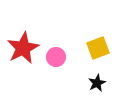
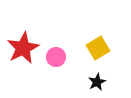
yellow square: rotated 10 degrees counterclockwise
black star: moved 1 px up
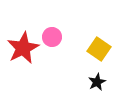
yellow square: moved 1 px right, 1 px down; rotated 25 degrees counterclockwise
pink circle: moved 4 px left, 20 px up
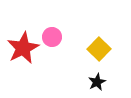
yellow square: rotated 10 degrees clockwise
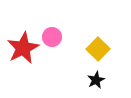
yellow square: moved 1 px left
black star: moved 1 px left, 2 px up
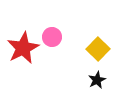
black star: moved 1 px right
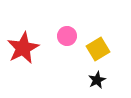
pink circle: moved 15 px right, 1 px up
yellow square: rotated 15 degrees clockwise
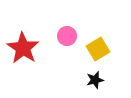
red star: rotated 12 degrees counterclockwise
black star: moved 2 px left; rotated 12 degrees clockwise
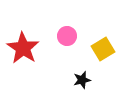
yellow square: moved 5 px right
black star: moved 13 px left
